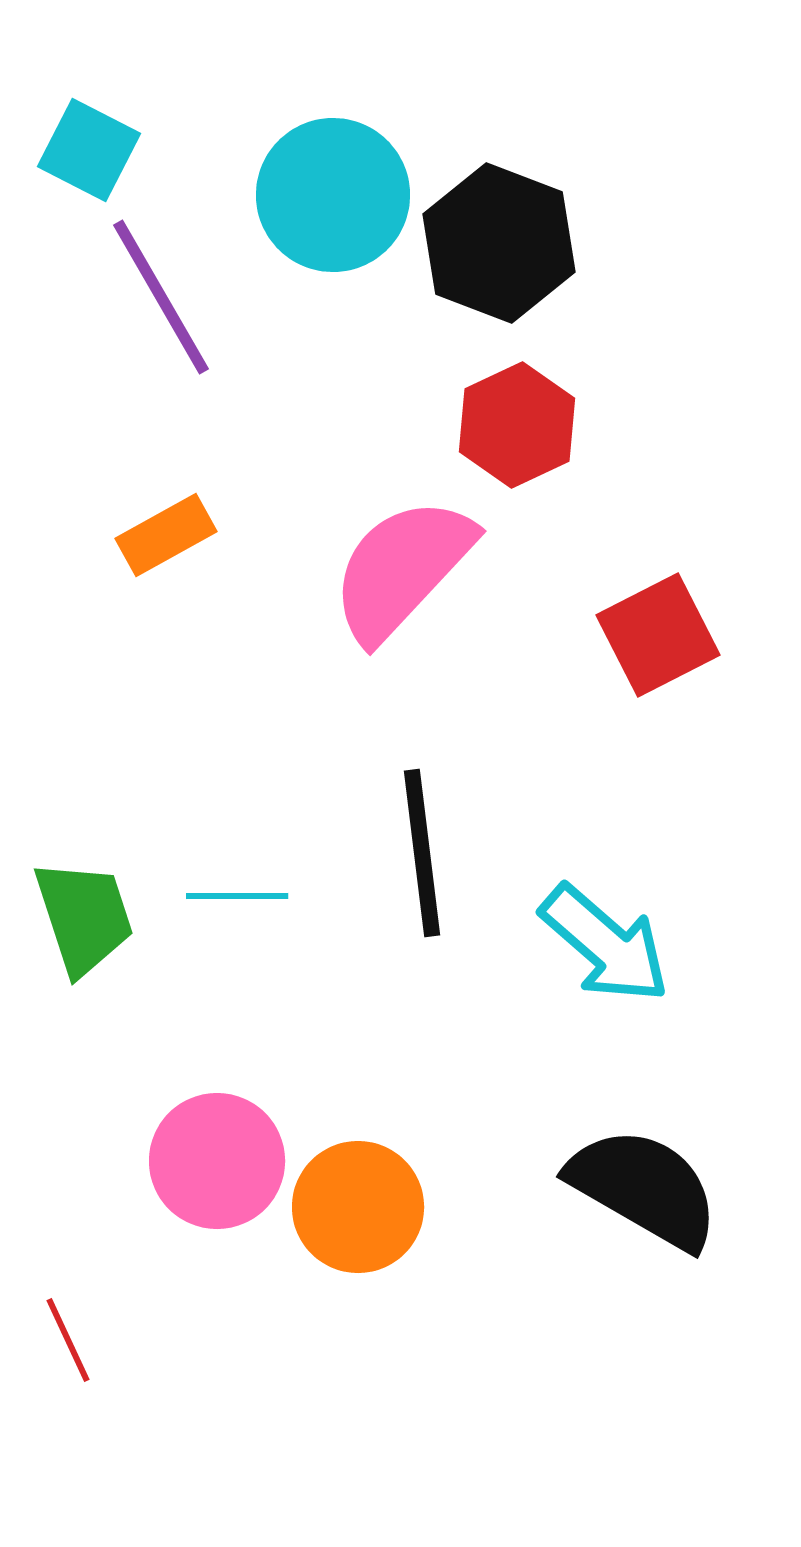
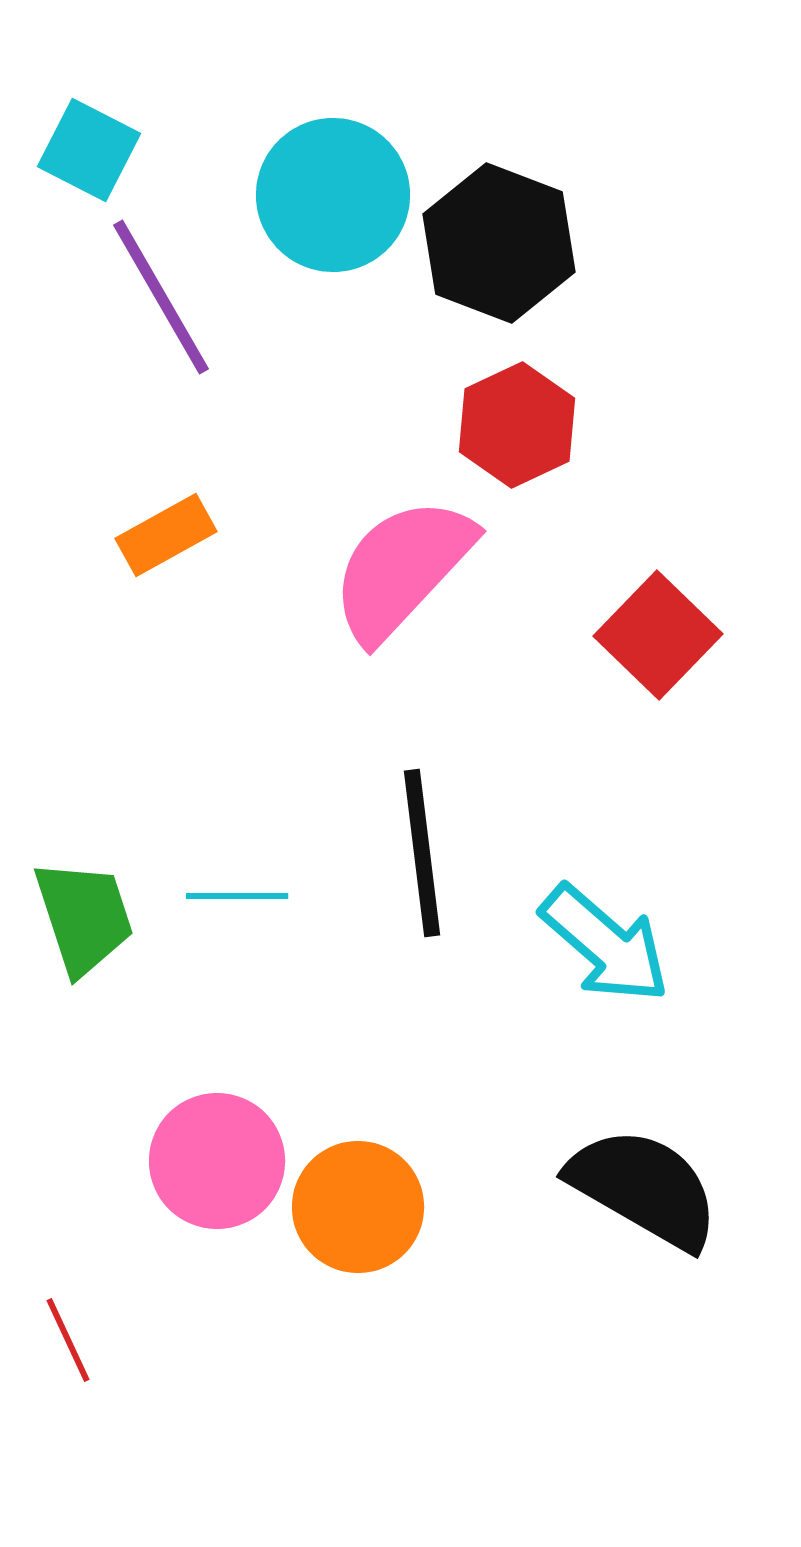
red square: rotated 19 degrees counterclockwise
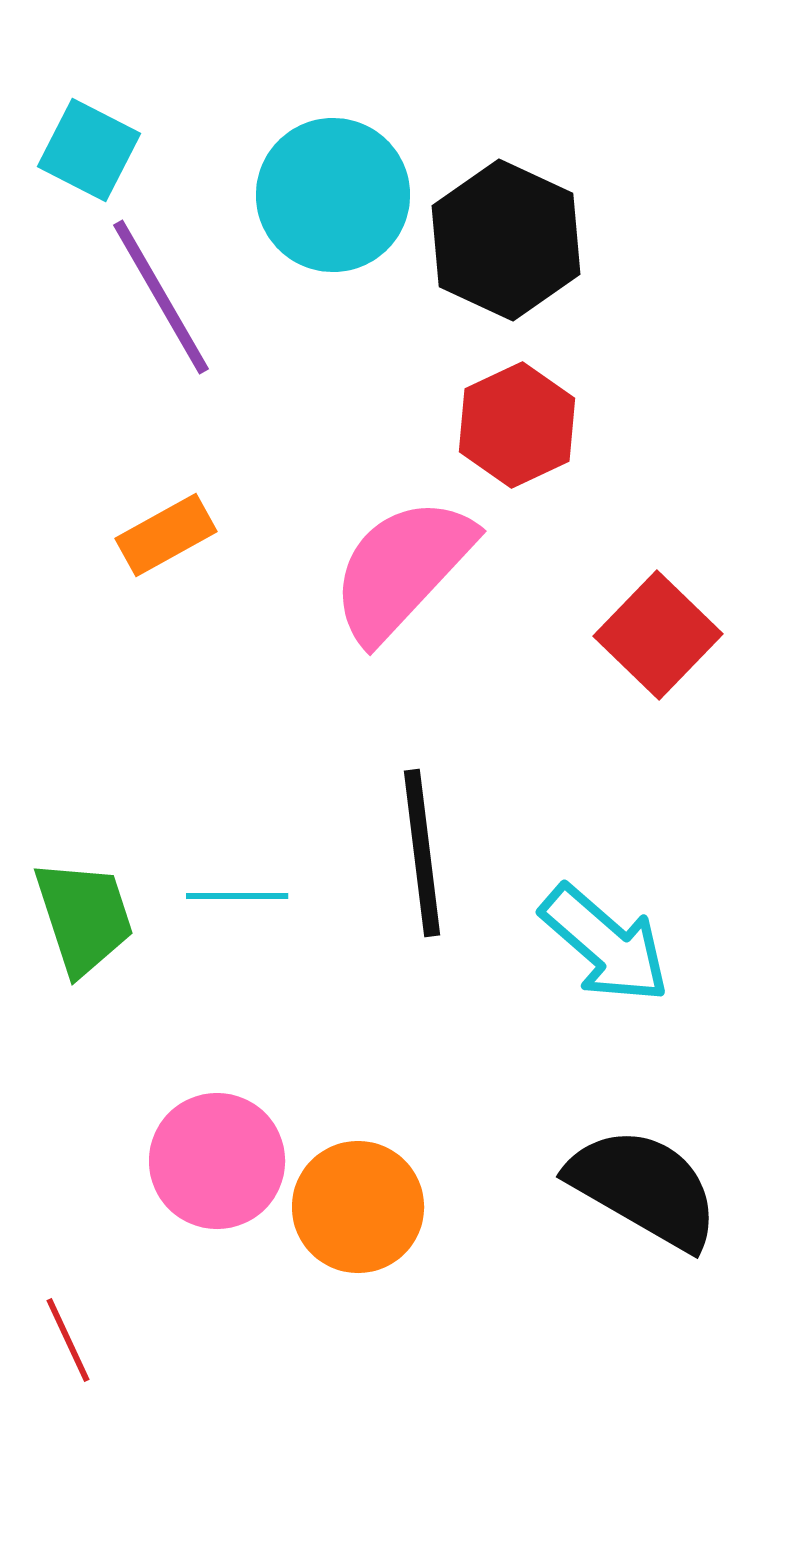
black hexagon: moved 7 px right, 3 px up; rotated 4 degrees clockwise
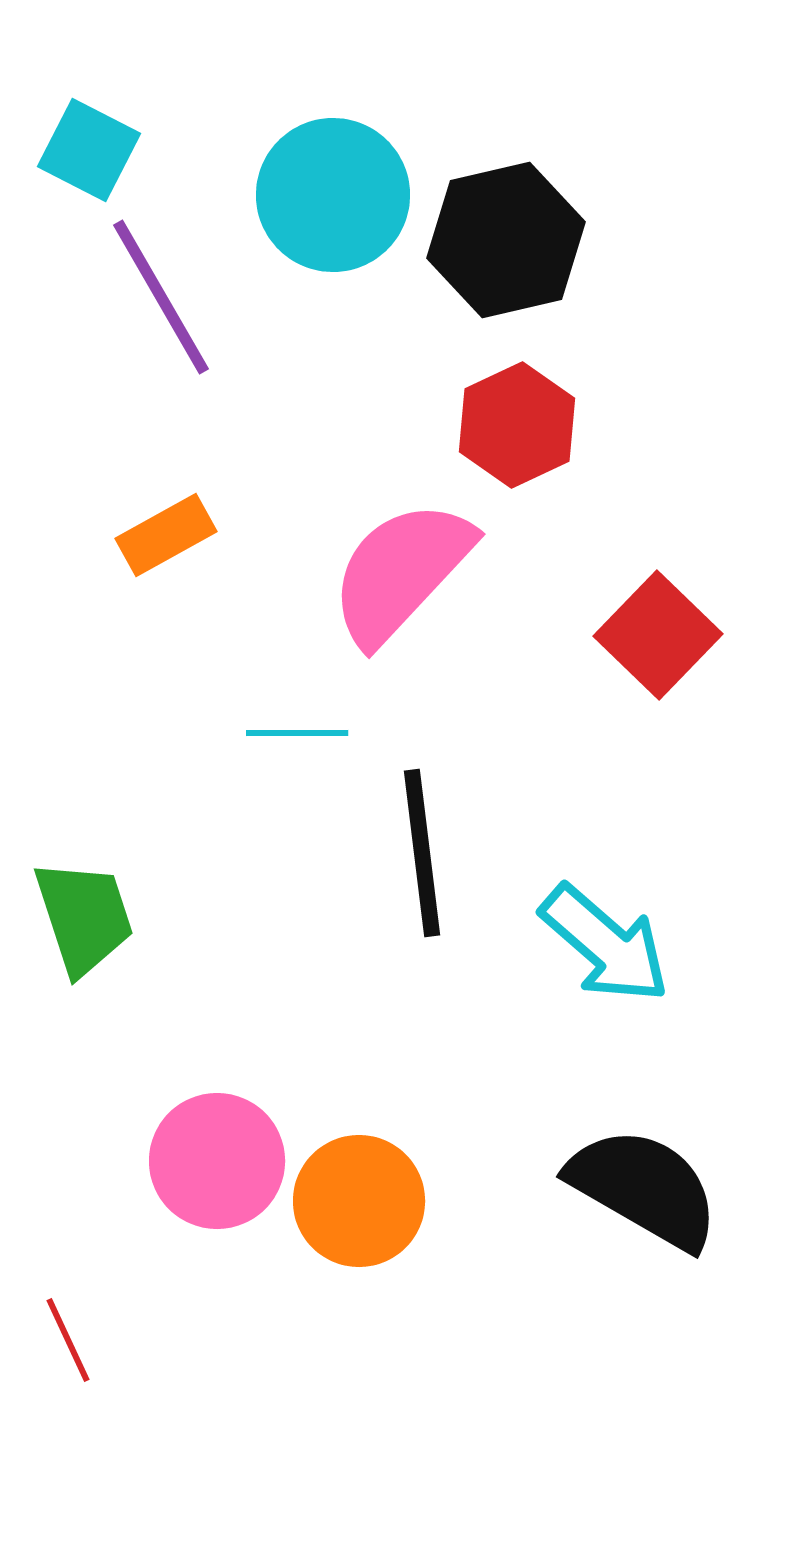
black hexagon: rotated 22 degrees clockwise
pink semicircle: moved 1 px left, 3 px down
cyan line: moved 60 px right, 163 px up
orange circle: moved 1 px right, 6 px up
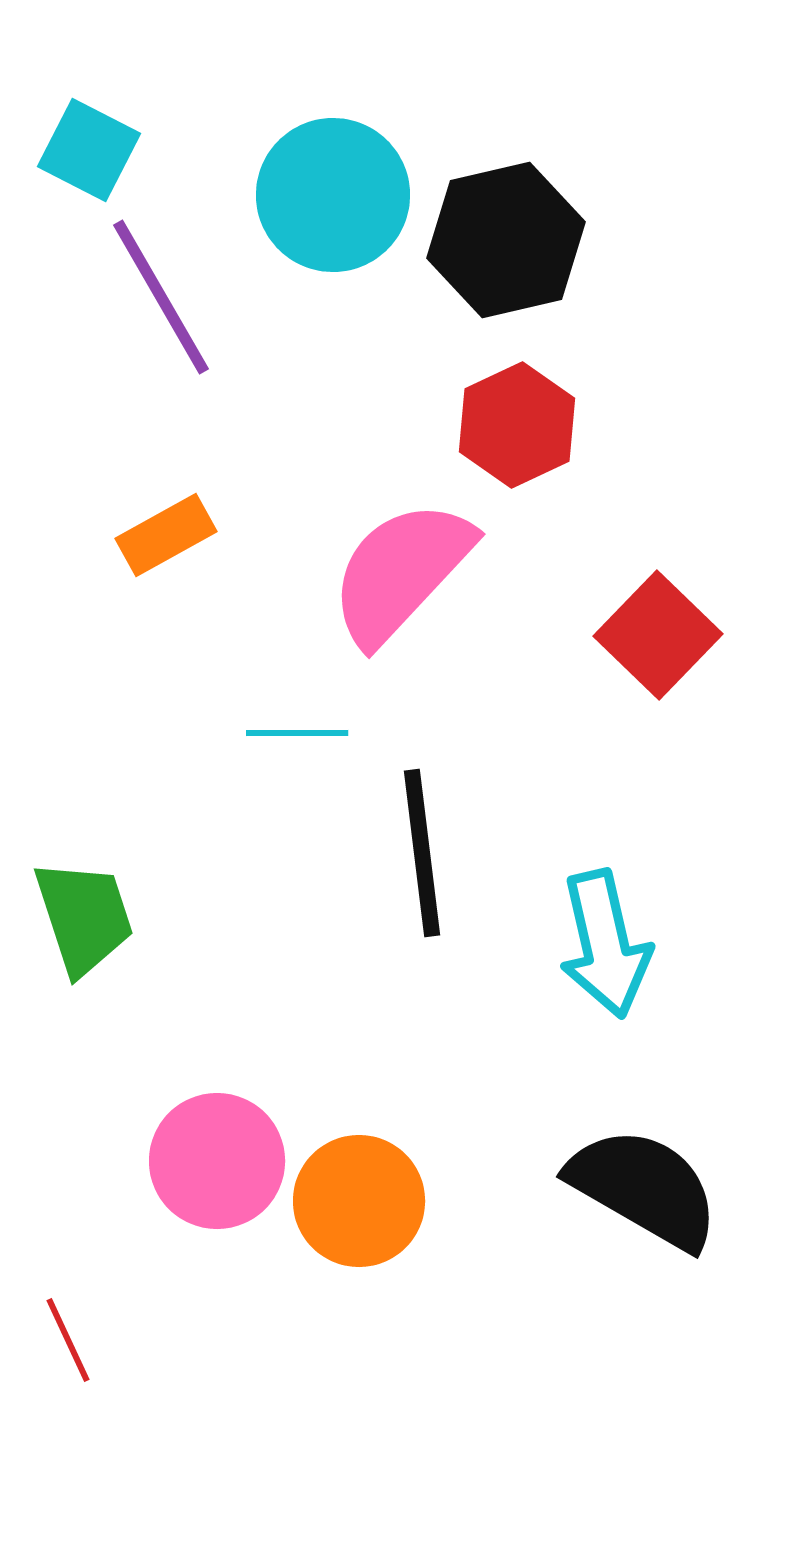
cyan arrow: rotated 36 degrees clockwise
